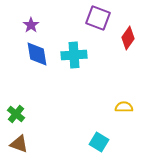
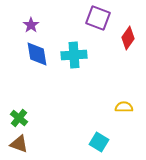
green cross: moved 3 px right, 4 px down
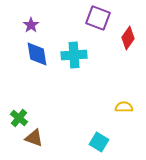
brown triangle: moved 15 px right, 6 px up
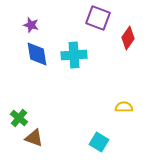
purple star: rotated 21 degrees counterclockwise
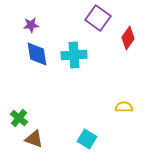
purple square: rotated 15 degrees clockwise
purple star: rotated 21 degrees counterclockwise
brown triangle: moved 1 px down
cyan square: moved 12 px left, 3 px up
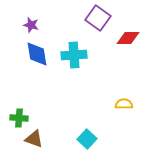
purple star: rotated 21 degrees clockwise
red diamond: rotated 55 degrees clockwise
yellow semicircle: moved 3 px up
green cross: rotated 36 degrees counterclockwise
cyan square: rotated 12 degrees clockwise
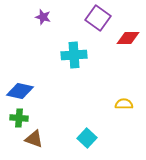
purple star: moved 12 px right, 8 px up
blue diamond: moved 17 px left, 37 px down; rotated 68 degrees counterclockwise
cyan square: moved 1 px up
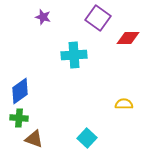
blue diamond: rotated 48 degrees counterclockwise
